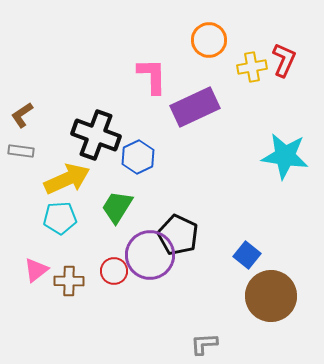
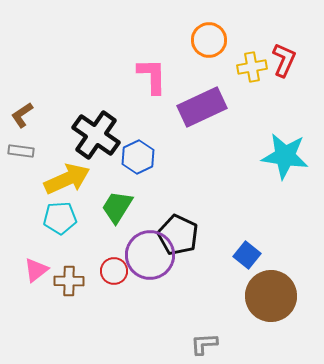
purple rectangle: moved 7 px right
black cross: rotated 15 degrees clockwise
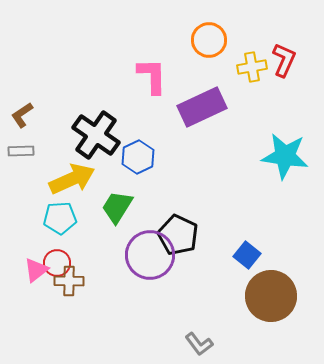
gray rectangle: rotated 10 degrees counterclockwise
yellow arrow: moved 5 px right
red circle: moved 57 px left, 8 px up
gray L-shape: moved 5 px left; rotated 124 degrees counterclockwise
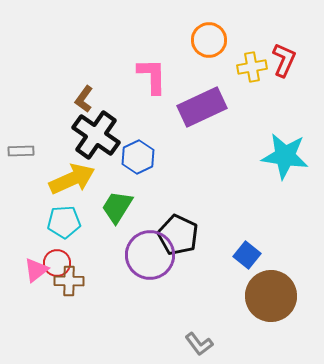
brown L-shape: moved 62 px right, 16 px up; rotated 20 degrees counterclockwise
cyan pentagon: moved 4 px right, 4 px down
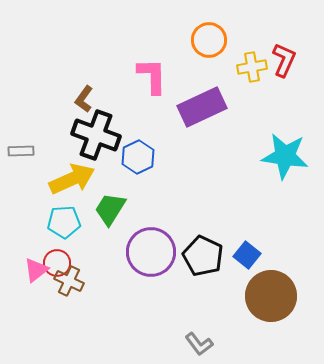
black cross: rotated 15 degrees counterclockwise
green trapezoid: moved 7 px left, 2 px down
black pentagon: moved 25 px right, 21 px down
purple circle: moved 1 px right, 3 px up
brown cross: rotated 24 degrees clockwise
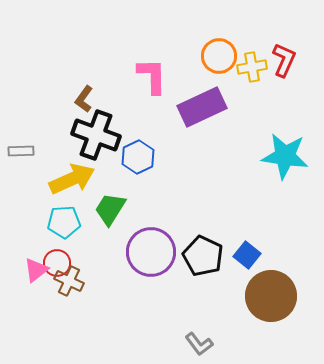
orange circle: moved 10 px right, 16 px down
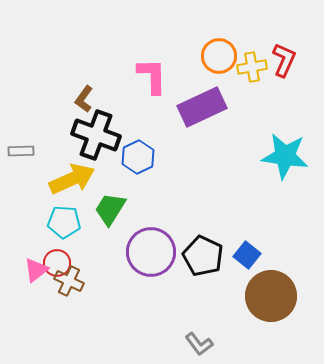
cyan pentagon: rotated 8 degrees clockwise
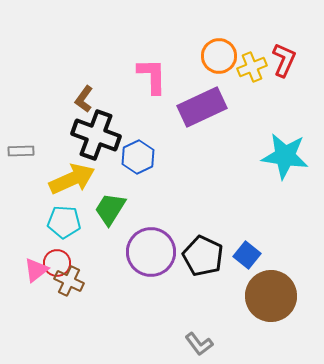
yellow cross: rotated 12 degrees counterclockwise
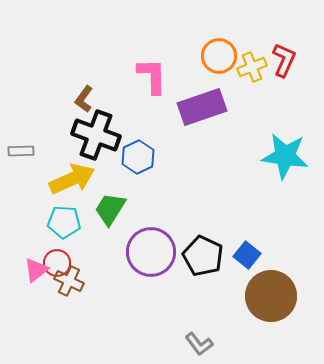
purple rectangle: rotated 6 degrees clockwise
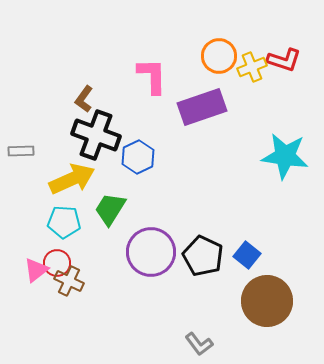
red L-shape: rotated 84 degrees clockwise
brown circle: moved 4 px left, 5 px down
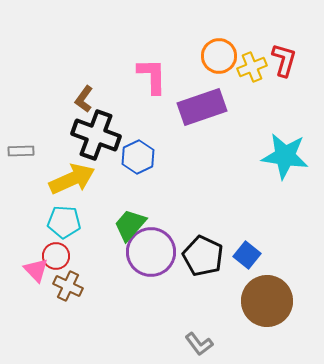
red L-shape: rotated 92 degrees counterclockwise
green trapezoid: moved 20 px right, 16 px down; rotated 9 degrees clockwise
red circle: moved 1 px left, 7 px up
pink triangle: rotated 36 degrees counterclockwise
brown cross: moved 1 px left, 5 px down
